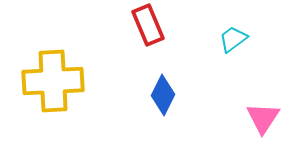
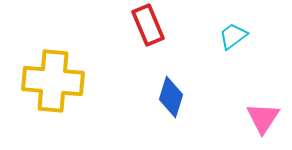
cyan trapezoid: moved 3 px up
yellow cross: rotated 8 degrees clockwise
blue diamond: moved 8 px right, 2 px down; rotated 9 degrees counterclockwise
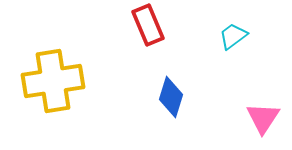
yellow cross: rotated 14 degrees counterclockwise
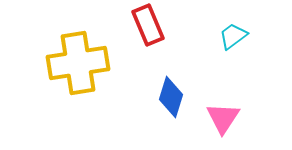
yellow cross: moved 25 px right, 18 px up
pink triangle: moved 40 px left
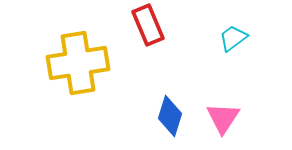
cyan trapezoid: moved 2 px down
blue diamond: moved 1 px left, 19 px down
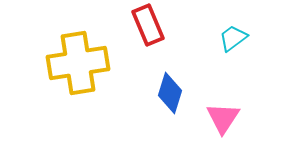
blue diamond: moved 23 px up
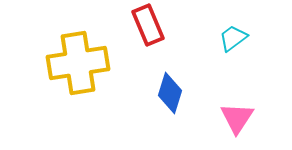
pink triangle: moved 14 px right
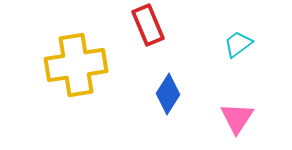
cyan trapezoid: moved 5 px right, 6 px down
yellow cross: moved 2 px left, 2 px down
blue diamond: moved 2 px left, 1 px down; rotated 15 degrees clockwise
